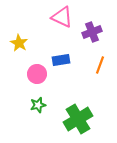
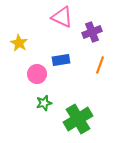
green star: moved 6 px right, 2 px up
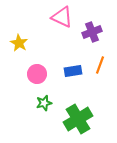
blue rectangle: moved 12 px right, 11 px down
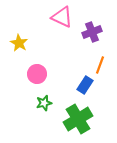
blue rectangle: moved 12 px right, 14 px down; rotated 48 degrees counterclockwise
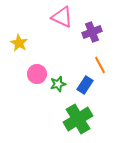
orange line: rotated 48 degrees counterclockwise
green star: moved 14 px right, 19 px up
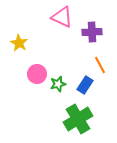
purple cross: rotated 18 degrees clockwise
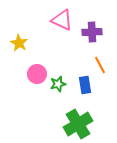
pink triangle: moved 3 px down
blue rectangle: rotated 42 degrees counterclockwise
green cross: moved 5 px down
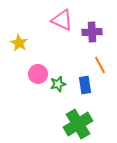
pink circle: moved 1 px right
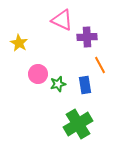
purple cross: moved 5 px left, 5 px down
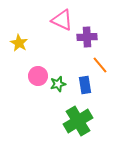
orange line: rotated 12 degrees counterclockwise
pink circle: moved 2 px down
green cross: moved 3 px up
